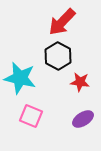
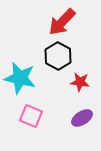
purple ellipse: moved 1 px left, 1 px up
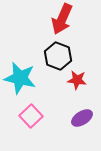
red arrow: moved 3 px up; rotated 20 degrees counterclockwise
black hexagon: rotated 8 degrees counterclockwise
red star: moved 3 px left, 2 px up
pink square: rotated 25 degrees clockwise
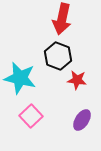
red arrow: rotated 12 degrees counterclockwise
purple ellipse: moved 2 px down; rotated 25 degrees counterclockwise
